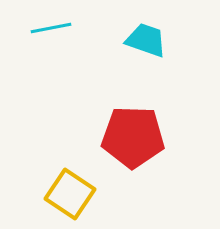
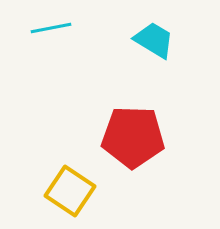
cyan trapezoid: moved 8 px right; rotated 12 degrees clockwise
yellow square: moved 3 px up
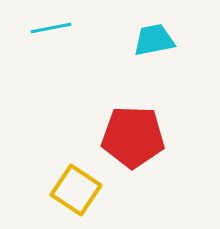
cyan trapezoid: rotated 42 degrees counterclockwise
yellow square: moved 6 px right, 1 px up
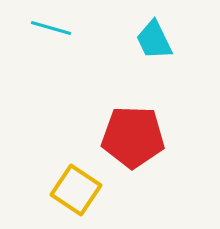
cyan line: rotated 27 degrees clockwise
cyan trapezoid: rotated 105 degrees counterclockwise
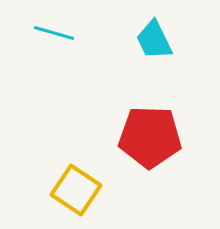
cyan line: moved 3 px right, 5 px down
red pentagon: moved 17 px right
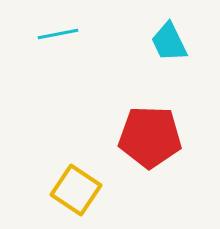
cyan line: moved 4 px right, 1 px down; rotated 27 degrees counterclockwise
cyan trapezoid: moved 15 px right, 2 px down
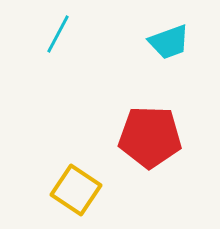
cyan line: rotated 51 degrees counterclockwise
cyan trapezoid: rotated 84 degrees counterclockwise
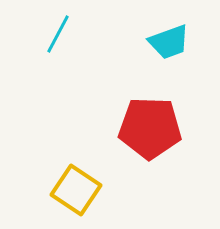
red pentagon: moved 9 px up
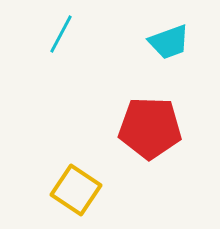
cyan line: moved 3 px right
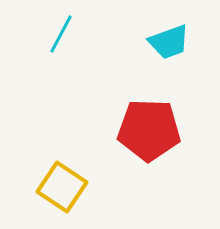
red pentagon: moved 1 px left, 2 px down
yellow square: moved 14 px left, 3 px up
